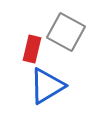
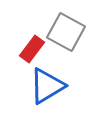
red rectangle: rotated 24 degrees clockwise
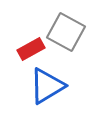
red rectangle: moved 1 px left; rotated 24 degrees clockwise
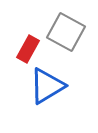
red rectangle: moved 3 px left; rotated 32 degrees counterclockwise
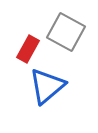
blue triangle: rotated 9 degrees counterclockwise
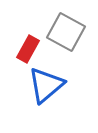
blue triangle: moved 1 px left, 1 px up
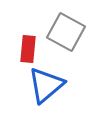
red rectangle: rotated 24 degrees counterclockwise
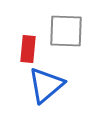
gray square: moved 1 px up; rotated 27 degrees counterclockwise
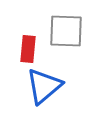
blue triangle: moved 2 px left, 1 px down
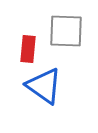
blue triangle: rotated 45 degrees counterclockwise
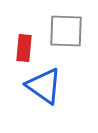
red rectangle: moved 4 px left, 1 px up
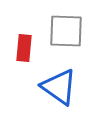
blue triangle: moved 15 px right, 1 px down
